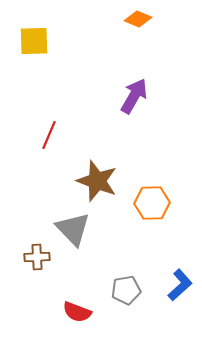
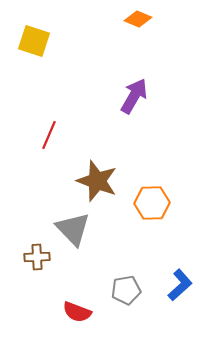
yellow square: rotated 20 degrees clockwise
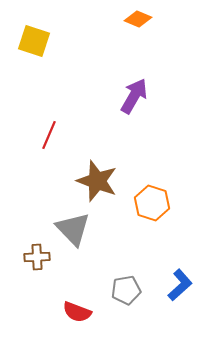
orange hexagon: rotated 20 degrees clockwise
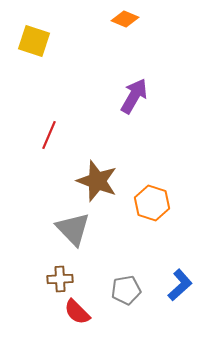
orange diamond: moved 13 px left
brown cross: moved 23 px right, 22 px down
red semicircle: rotated 24 degrees clockwise
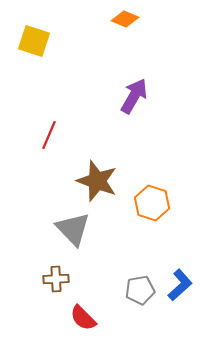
brown cross: moved 4 px left
gray pentagon: moved 14 px right
red semicircle: moved 6 px right, 6 px down
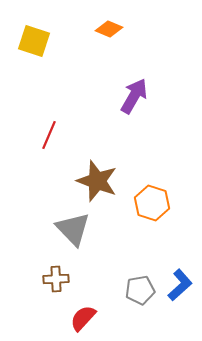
orange diamond: moved 16 px left, 10 px down
red semicircle: rotated 88 degrees clockwise
